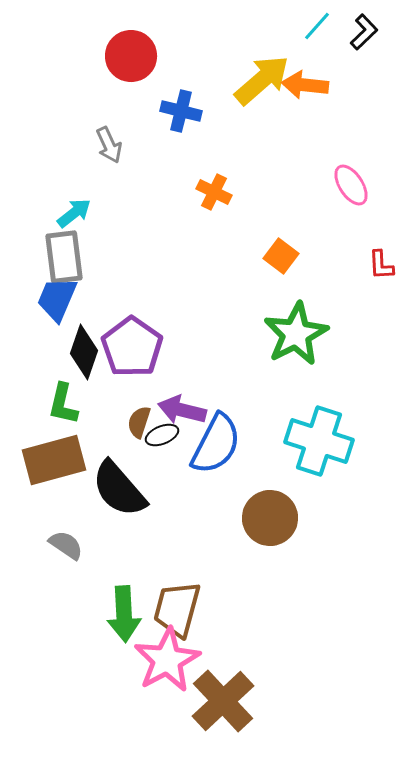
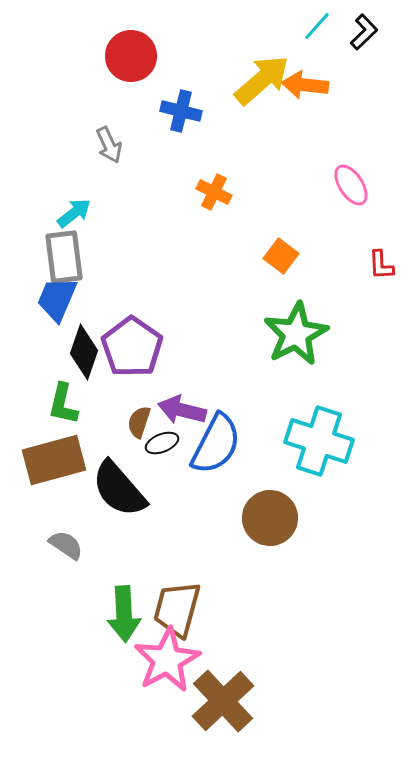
black ellipse: moved 8 px down
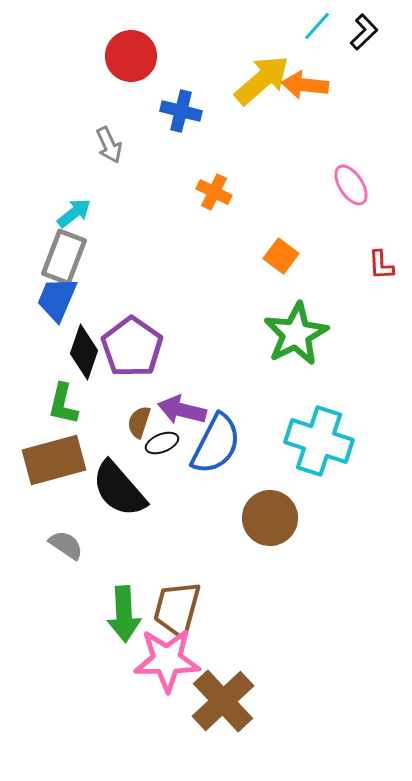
gray rectangle: rotated 28 degrees clockwise
pink star: rotated 28 degrees clockwise
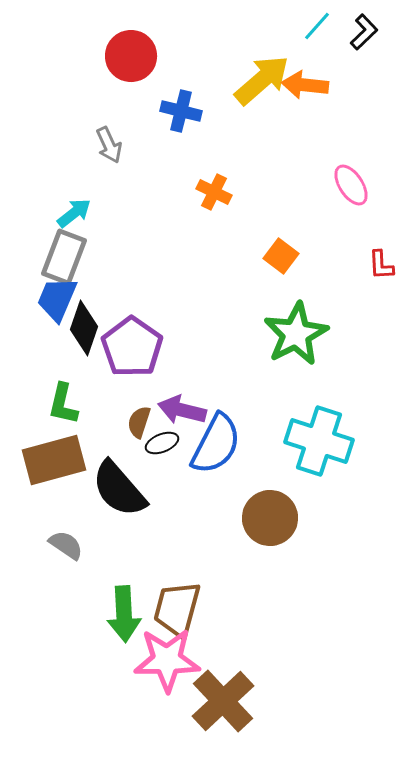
black diamond: moved 24 px up
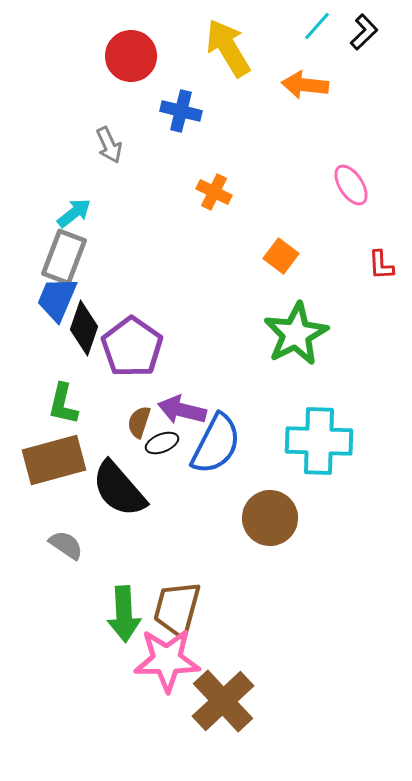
yellow arrow: moved 34 px left, 32 px up; rotated 80 degrees counterclockwise
cyan cross: rotated 16 degrees counterclockwise
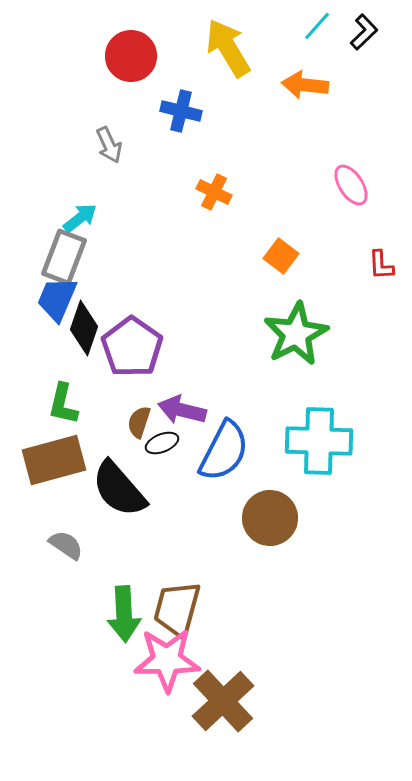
cyan arrow: moved 6 px right, 5 px down
blue semicircle: moved 8 px right, 7 px down
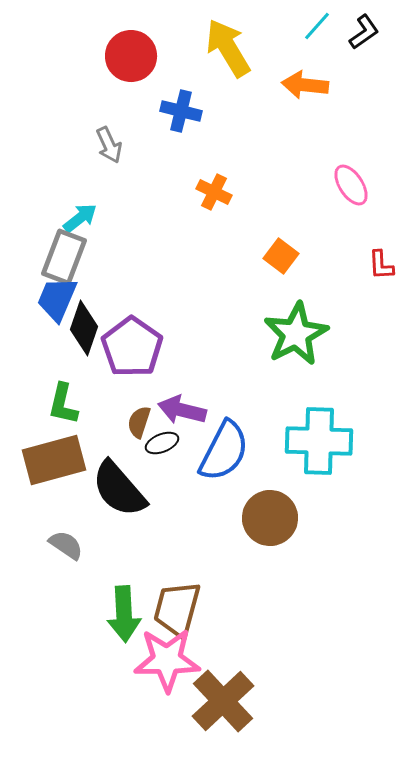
black L-shape: rotated 9 degrees clockwise
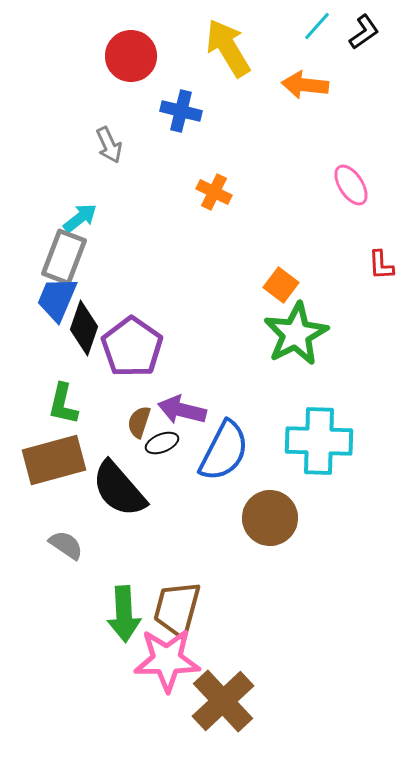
orange square: moved 29 px down
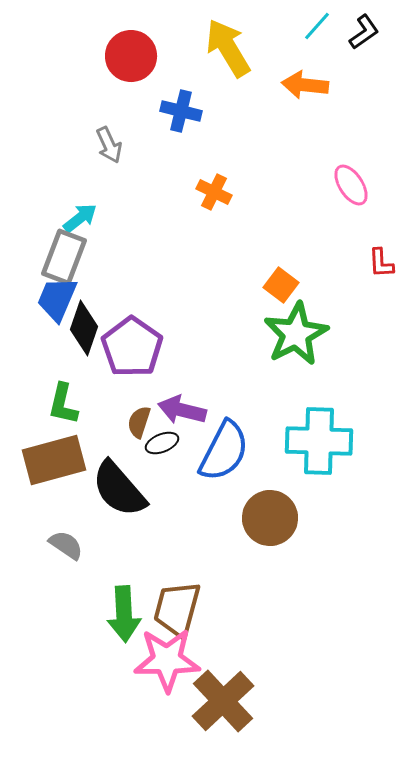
red L-shape: moved 2 px up
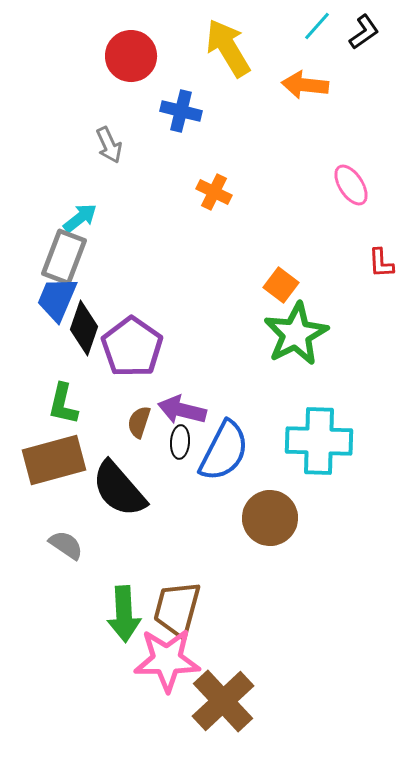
black ellipse: moved 18 px right, 1 px up; rotated 64 degrees counterclockwise
